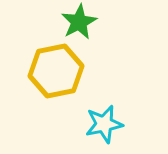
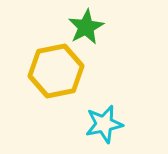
green star: moved 7 px right, 5 px down
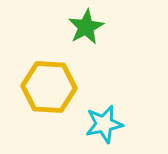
yellow hexagon: moved 7 px left, 16 px down; rotated 14 degrees clockwise
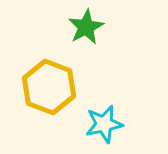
yellow hexagon: rotated 18 degrees clockwise
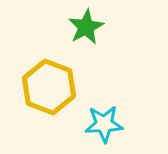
cyan star: rotated 9 degrees clockwise
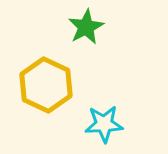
yellow hexagon: moved 3 px left, 2 px up; rotated 4 degrees clockwise
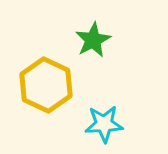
green star: moved 7 px right, 13 px down
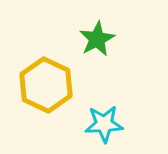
green star: moved 4 px right, 1 px up
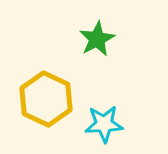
yellow hexagon: moved 14 px down
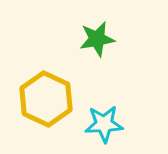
green star: rotated 18 degrees clockwise
